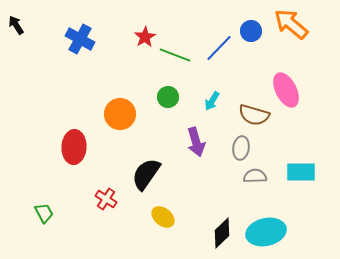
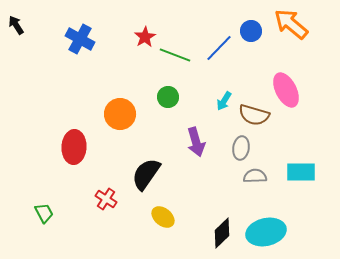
cyan arrow: moved 12 px right
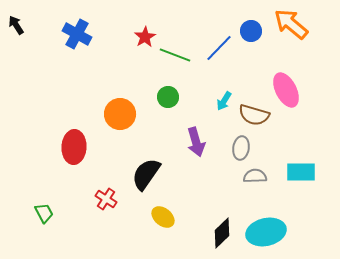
blue cross: moved 3 px left, 5 px up
